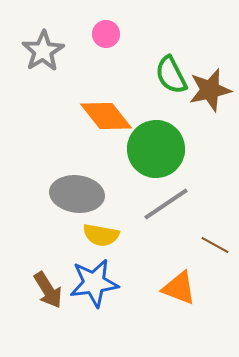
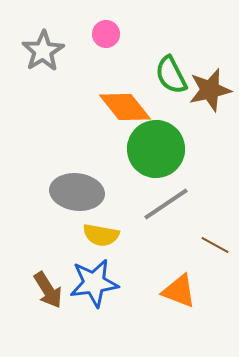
orange diamond: moved 19 px right, 9 px up
gray ellipse: moved 2 px up
orange triangle: moved 3 px down
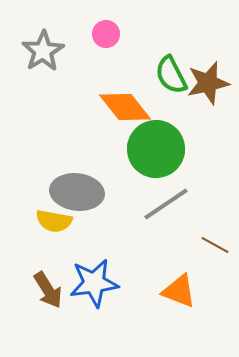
brown star: moved 2 px left, 7 px up
yellow semicircle: moved 47 px left, 14 px up
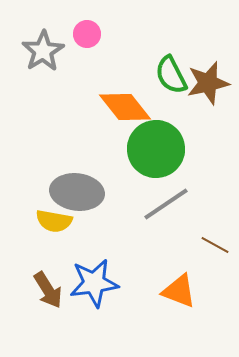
pink circle: moved 19 px left
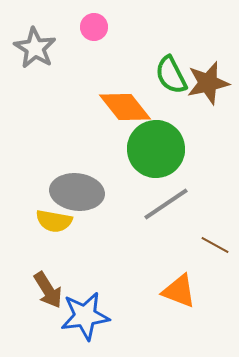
pink circle: moved 7 px right, 7 px up
gray star: moved 8 px left, 3 px up; rotated 9 degrees counterclockwise
blue star: moved 9 px left, 33 px down
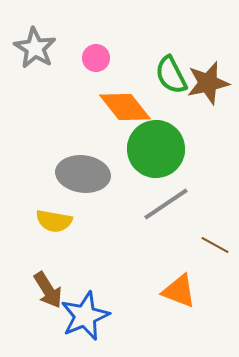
pink circle: moved 2 px right, 31 px down
gray ellipse: moved 6 px right, 18 px up
blue star: rotated 15 degrees counterclockwise
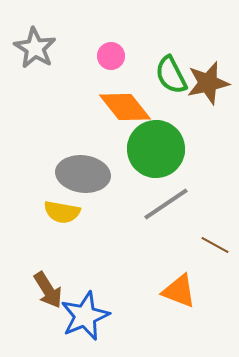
pink circle: moved 15 px right, 2 px up
yellow semicircle: moved 8 px right, 9 px up
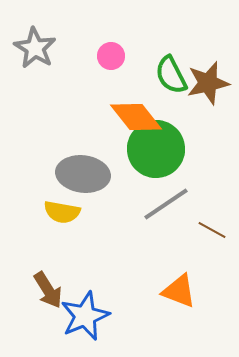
orange diamond: moved 11 px right, 10 px down
brown line: moved 3 px left, 15 px up
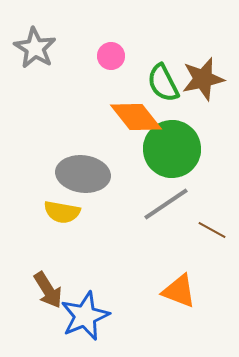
green semicircle: moved 8 px left, 8 px down
brown star: moved 5 px left, 4 px up
green circle: moved 16 px right
